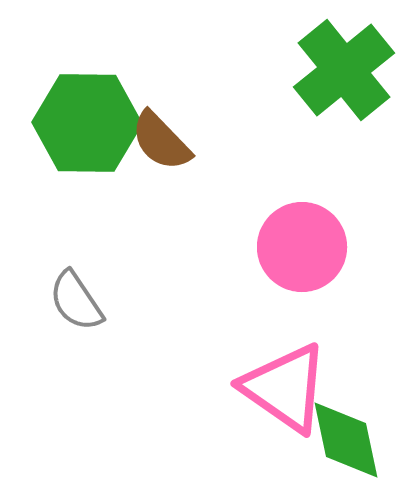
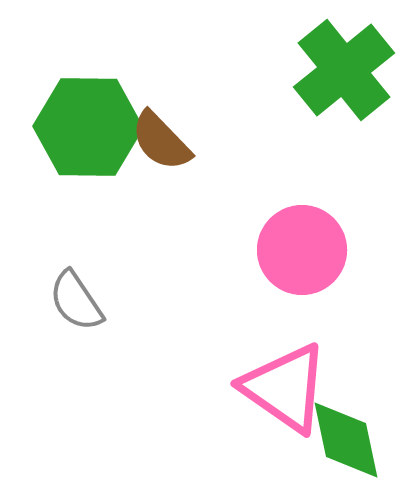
green hexagon: moved 1 px right, 4 px down
pink circle: moved 3 px down
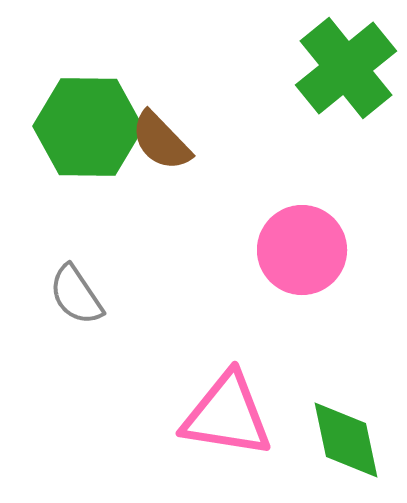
green cross: moved 2 px right, 2 px up
gray semicircle: moved 6 px up
pink triangle: moved 58 px left, 27 px down; rotated 26 degrees counterclockwise
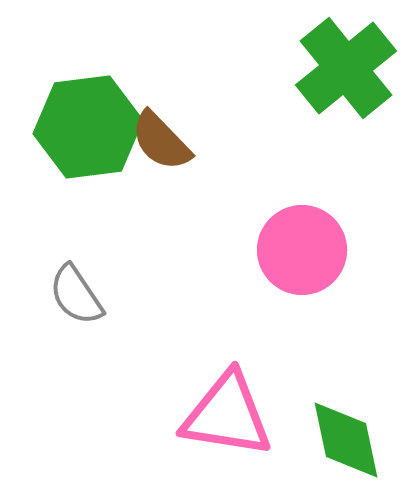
green hexagon: rotated 8 degrees counterclockwise
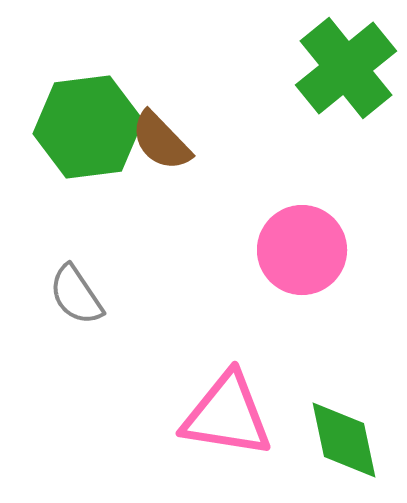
green diamond: moved 2 px left
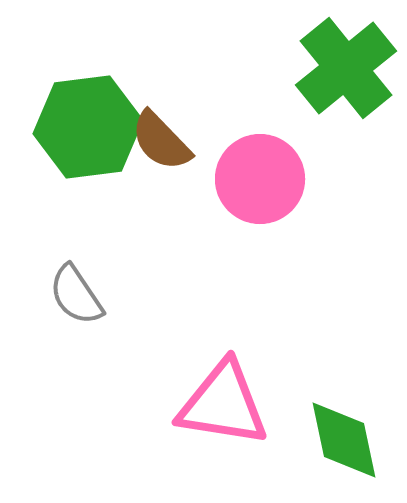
pink circle: moved 42 px left, 71 px up
pink triangle: moved 4 px left, 11 px up
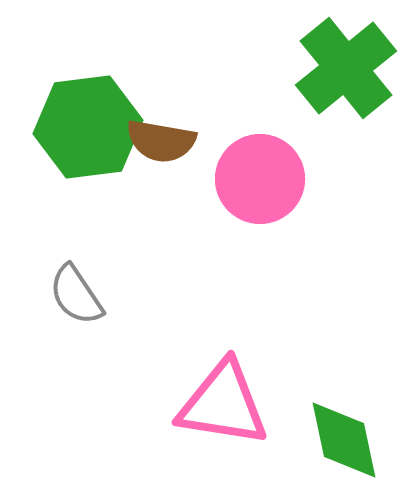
brown semicircle: rotated 36 degrees counterclockwise
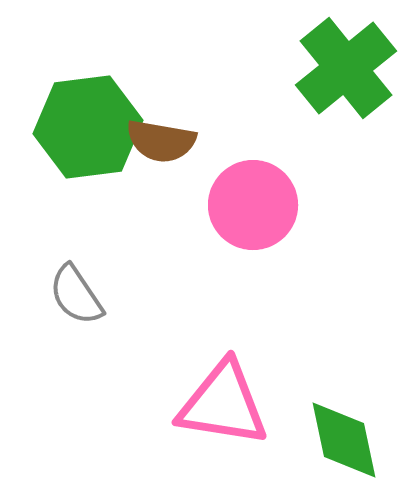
pink circle: moved 7 px left, 26 px down
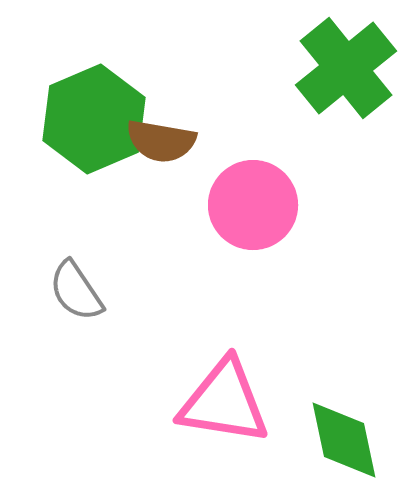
green hexagon: moved 6 px right, 8 px up; rotated 16 degrees counterclockwise
gray semicircle: moved 4 px up
pink triangle: moved 1 px right, 2 px up
